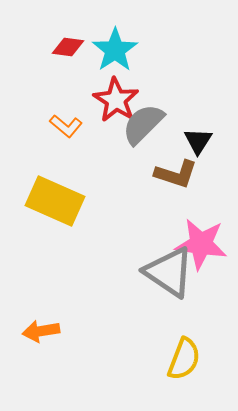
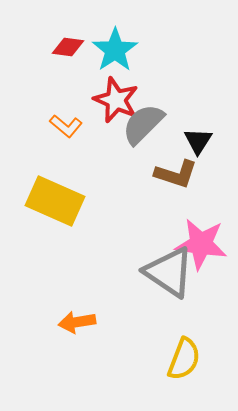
red star: rotated 9 degrees counterclockwise
orange arrow: moved 36 px right, 9 px up
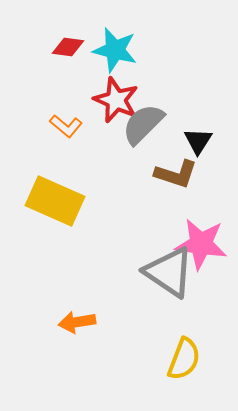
cyan star: rotated 24 degrees counterclockwise
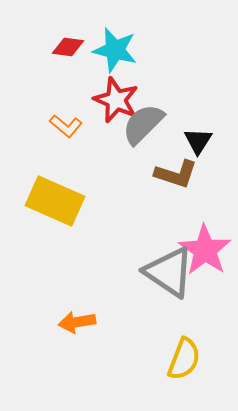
pink star: moved 4 px right, 6 px down; rotated 26 degrees clockwise
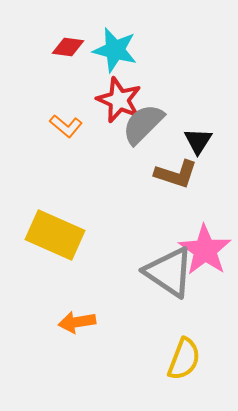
red star: moved 3 px right
yellow rectangle: moved 34 px down
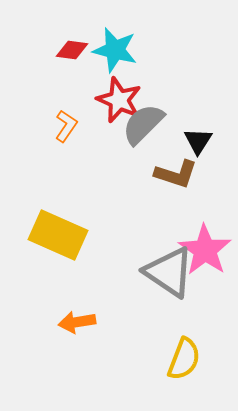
red diamond: moved 4 px right, 3 px down
orange L-shape: rotated 96 degrees counterclockwise
yellow rectangle: moved 3 px right
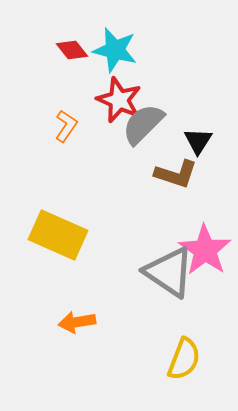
red diamond: rotated 44 degrees clockwise
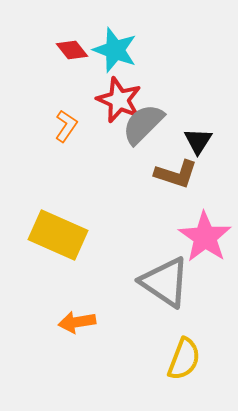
cyan star: rotated 6 degrees clockwise
pink star: moved 13 px up
gray triangle: moved 4 px left, 10 px down
